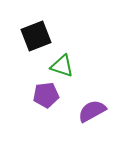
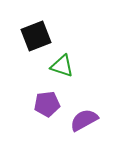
purple pentagon: moved 1 px right, 9 px down
purple semicircle: moved 8 px left, 9 px down
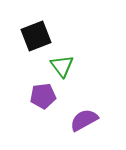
green triangle: rotated 35 degrees clockwise
purple pentagon: moved 4 px left, 8 px up
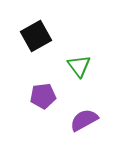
black square: rotated 8 degrees counterclockwise
green triangle: moved 17 px right
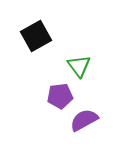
purple pentagon: moved 17 px right
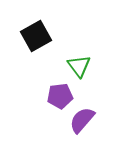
purple semicircle: moved 2 px left; rotated 20 degrees counterclockwise
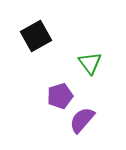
green triangle: moved 11 px right, 3 px up
purple pentagon: rotated 10 degrees counterclockwise
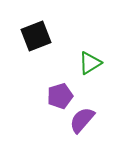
black square: rotated 8 degrees clockwise
green triangle: rotated 35 degrees clockwise
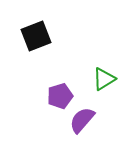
green triangle: moved 14 px right, 16 px down
